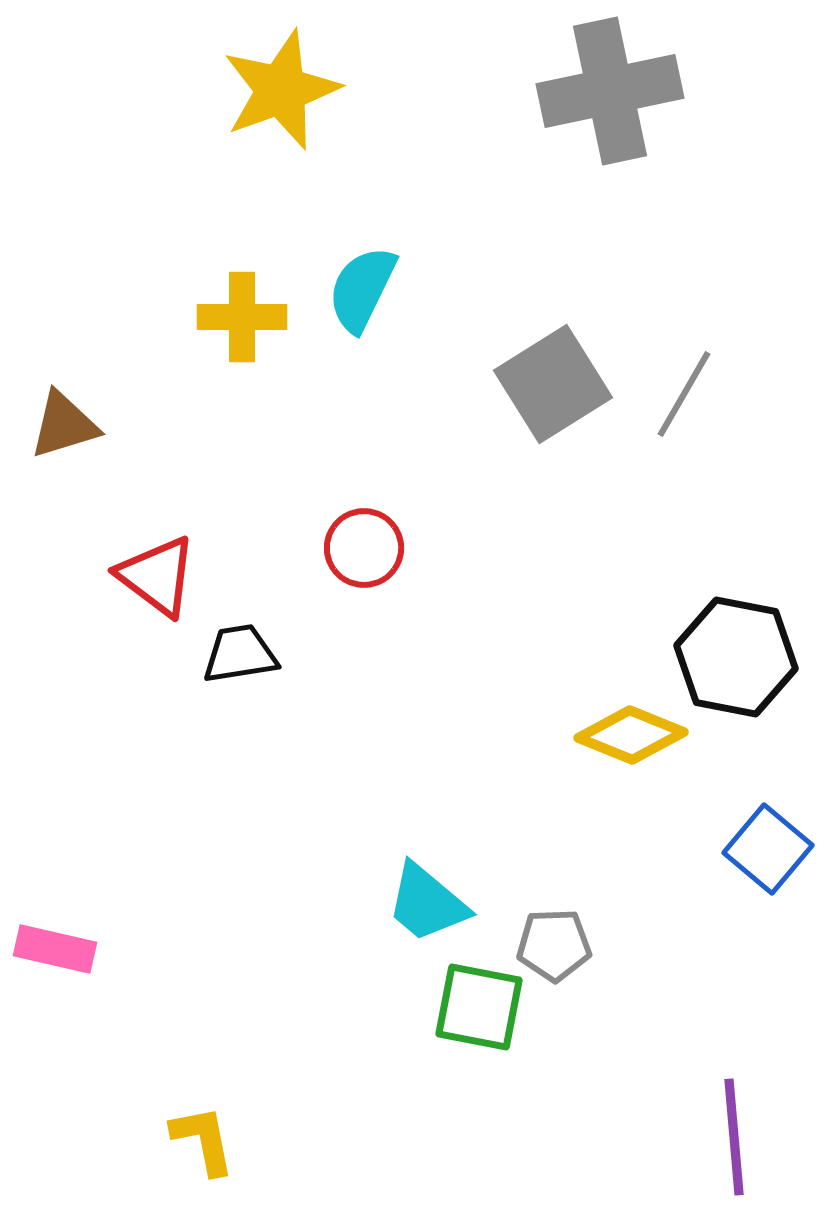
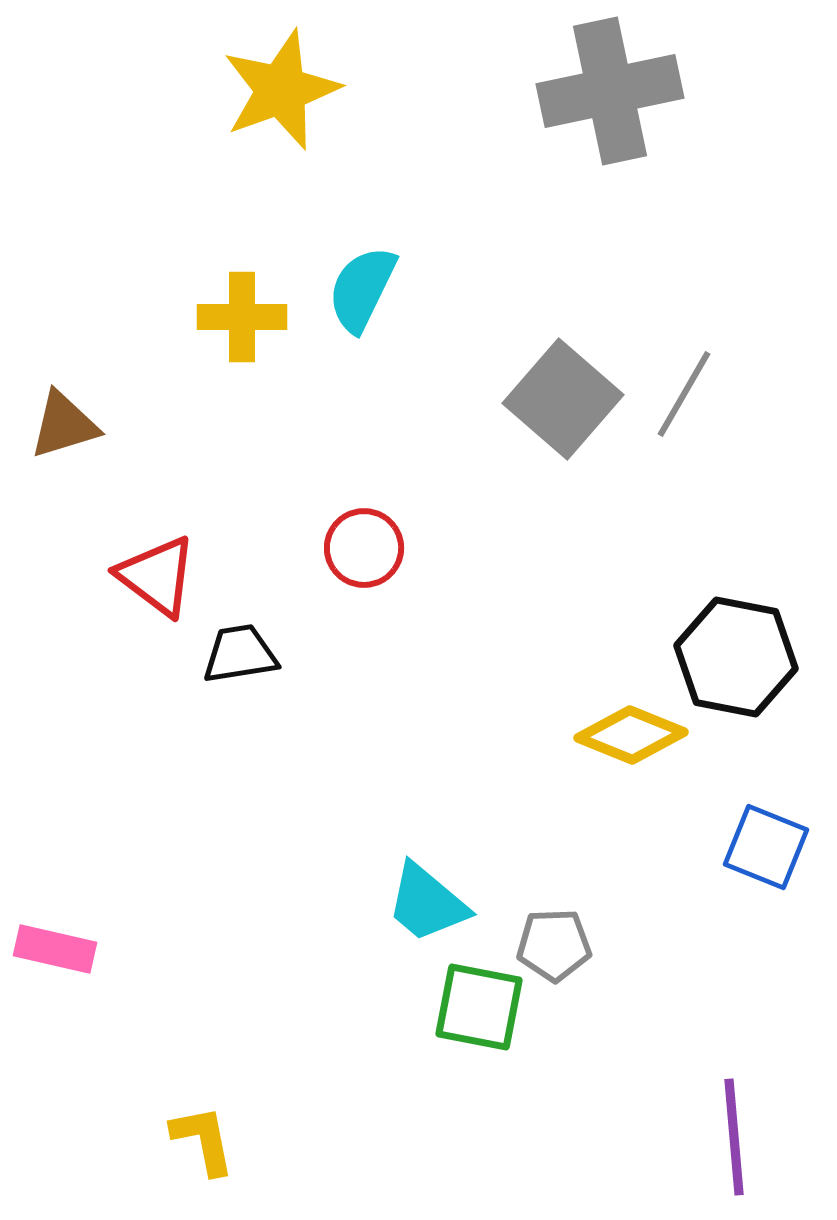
gray square: moved 10 px right, 15 px down; rotated 17 degrees counterclockwise
blue square: moved 2 px left, 2 px up; rotated 18 degrees counterclockwise
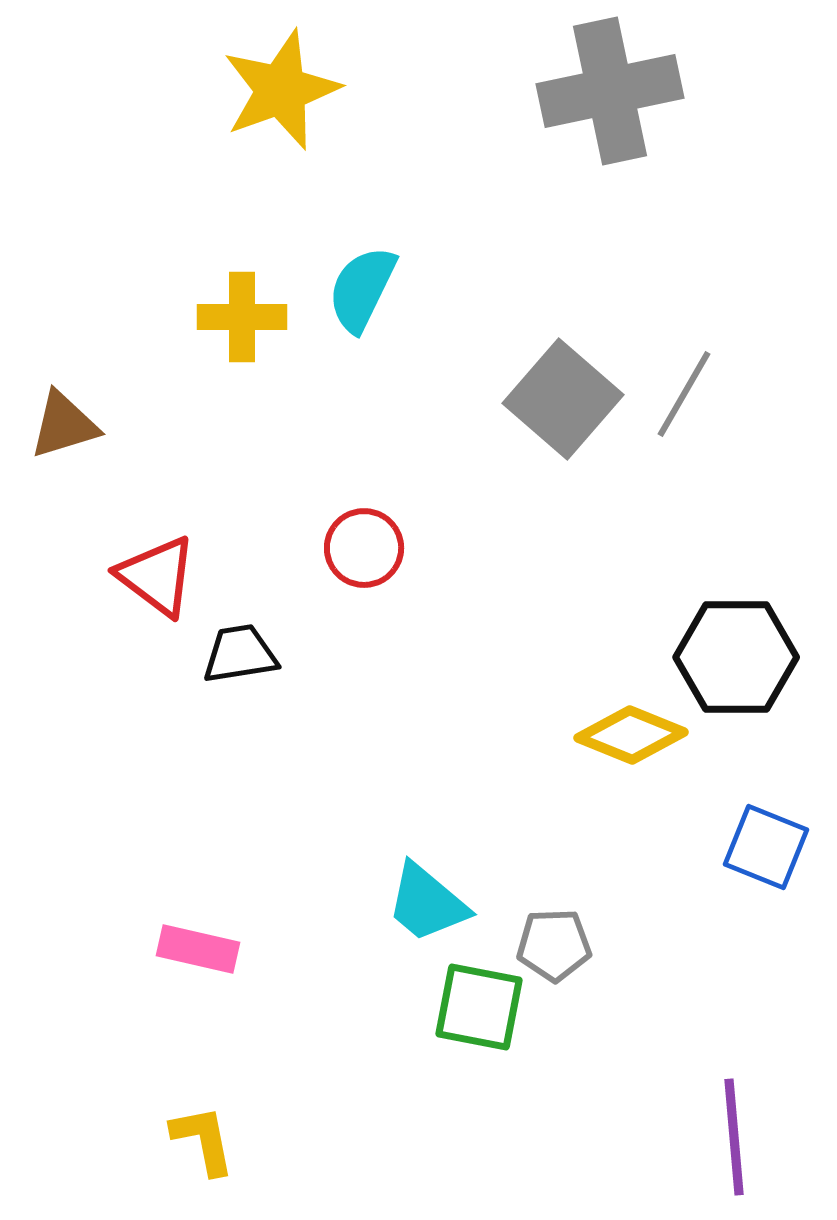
black hexagon: rotated 11 degrees counterclockwise
pink rectangle: moved 143 px right
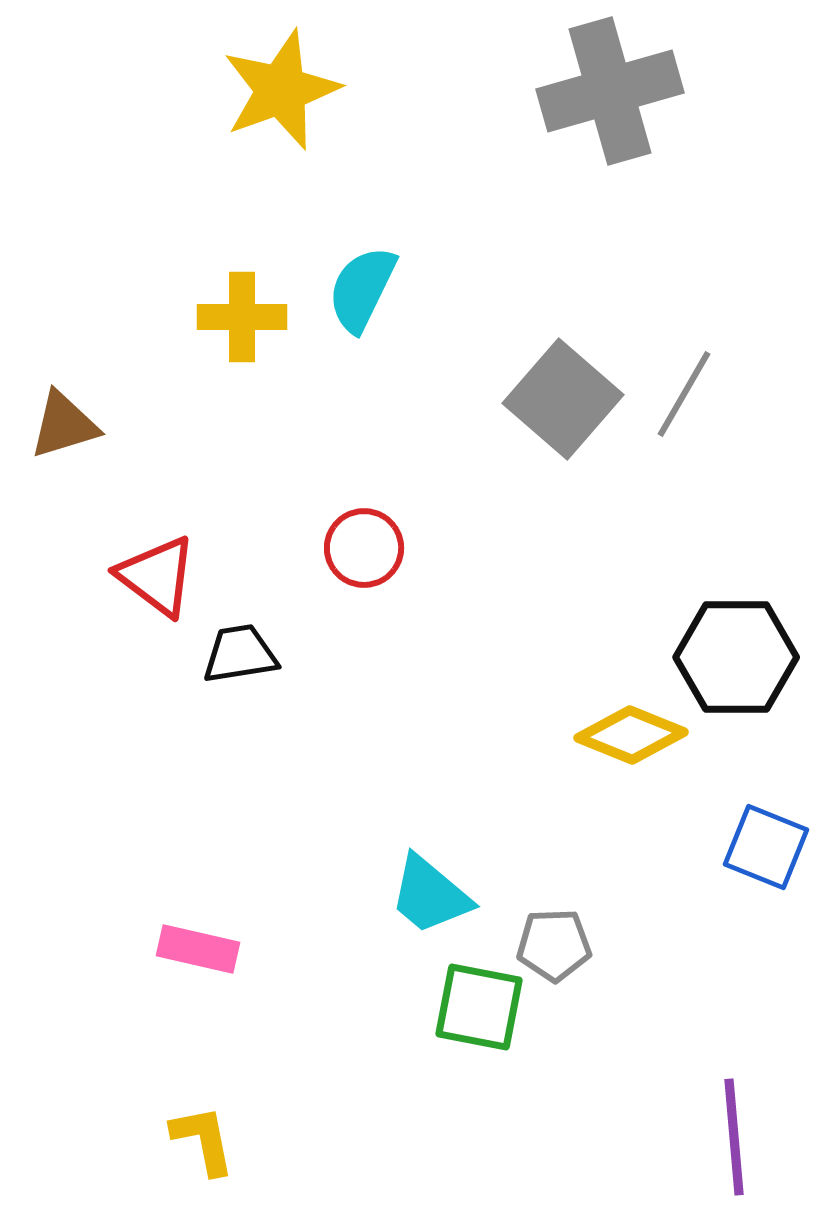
gray cross: rotated 4 degrees counterclockwise
cyan trapezoid: moved 3 px right, 8 px up
